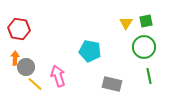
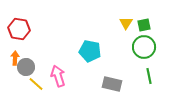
green square: moved 2 px left, 4 px down
yellow line: moved 1 px right
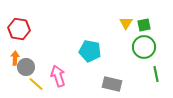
green line: moved 7 px right, 2 px up
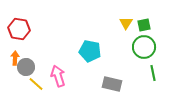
green line: moved 3 px left, 1 px up
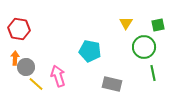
green square: moved 14 px right
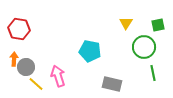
orange arrow: moved 1 px left, 1 px down
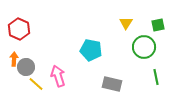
red hexagon: rotated 15 degrees clockwise
cyan pentagon: moved 1 px right, 1 px up
green line: moved 3 px right, 4 px down
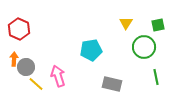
cyan pentagon: rotated 20 degrees counterclockwise
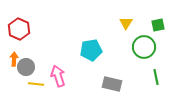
yellow line: rotated 35 degrees counterclockwise
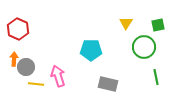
red hexagon: moved 1 px left
cyan pentagon: rotated 10 degrees clockwise
gray rectangle: moved 4 px left
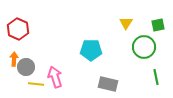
pink arrow: moved 3 px left, 1 px down
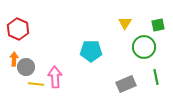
yellow triangle: moved 1 px left
cyan pentagon: moved 1 px down
pink arrow: rotated 15 degrees clockwise
gray rectangle: moved 18 px right; rotated 36 degrees counterclockwise
